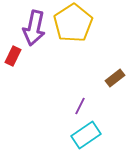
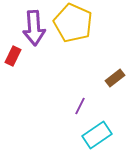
yellow pentagon: rotated 15 degrees counterclockwise
purple arrow: rotated 16 degrees counterclockwise
cyan rectangle: moved 11 px right
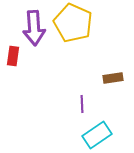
red rectangle: rotated 18 degrees counterclockwise
brown rectangle: moved 2 px left; rotated 30 degrees clockwise
purple line: moved 2 px right, 2 px up; rotated 30 degrees counterclockwise
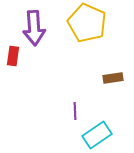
yellow pentagon: moved 14 px right
purple line: moved 7 px left, 7 px down
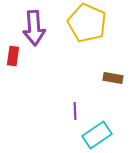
brown rectangle: rotated 18 degrees clockwise
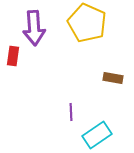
purple line: moved 4 px left, 1 px down
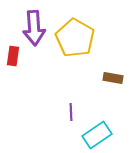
yellow pentagon: moved 12 px left, 15 px down; rotated 6 degrees clockwise
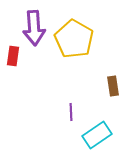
yellow pentagon: moved 1 px left, 1 px down
brown rectangle: moved 8 px down; rotated 72 degrees clockwise
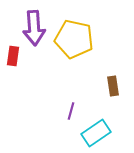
yellow pentagon: rotated 18 degrees counterclockwise
purple line: moved 1 px up; rotated 18 degrees clockwise
cyan rectangle: moved 1 px left, 2 px up
